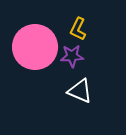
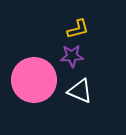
yellow L-shape: rotated 130 degrees counterclockwise
pink circle: moved 1 px left, 33 px down
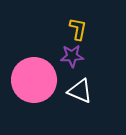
yellow L-shape: rotated 65 degrees counterclockwise
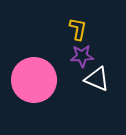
purple star: moved 10 px right
white triangle: moved 17 px right, 12 px up
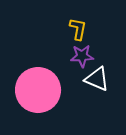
pink circle: moved 4 px right, 10 px down
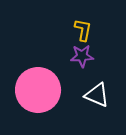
yellow L-shape: moved 5 px right, 1 px down
white triangle: moved 16 px down
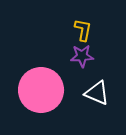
pink circle: moved 3 px right
white triangle: moved 2 px up
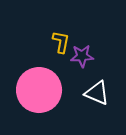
yellow L-shape: moved 22 px left, 12 px down
pink circle: moved 2 px left
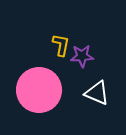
yellow L-shape: moved 3 px down
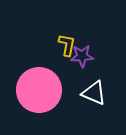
yellow L-shape: moved 6 px right
white triangle: moved 3 px left
